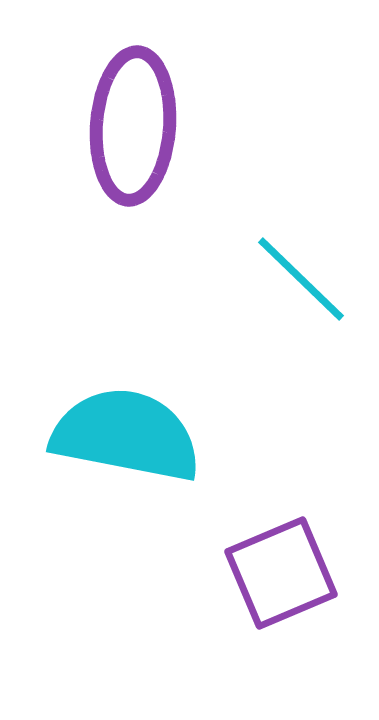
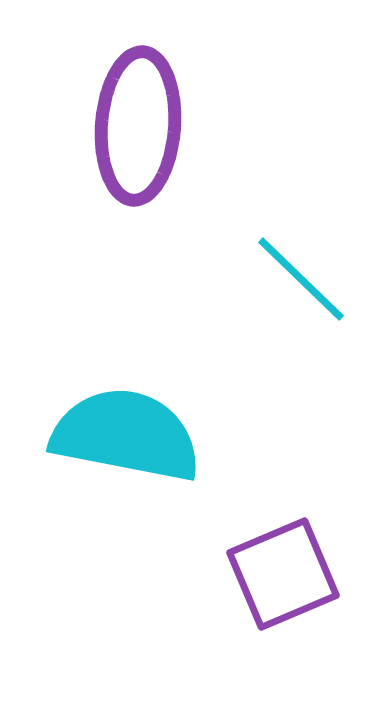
purple ellipse: moved 5 px right
purple square: moved 2 px right, 1 px down
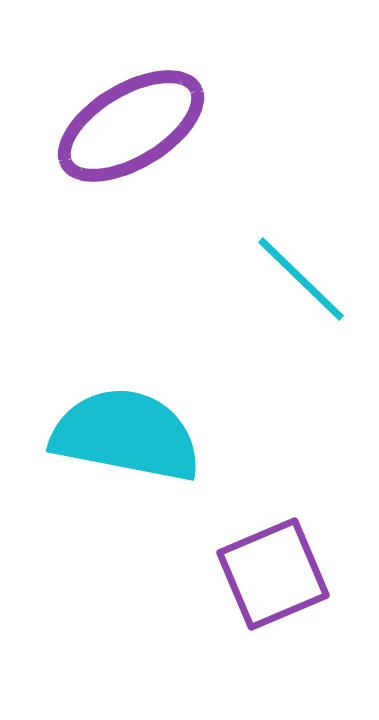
purple ellipse: moved 7 px left; rotated 55 degrees clockwise
purple square: moved 10 px left
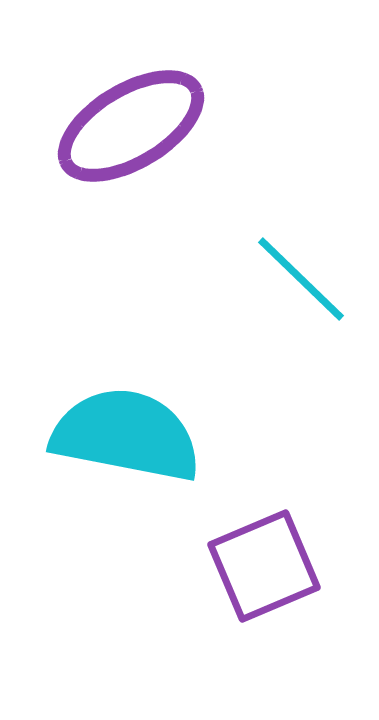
purple square: moved 9 px left, 8 px up
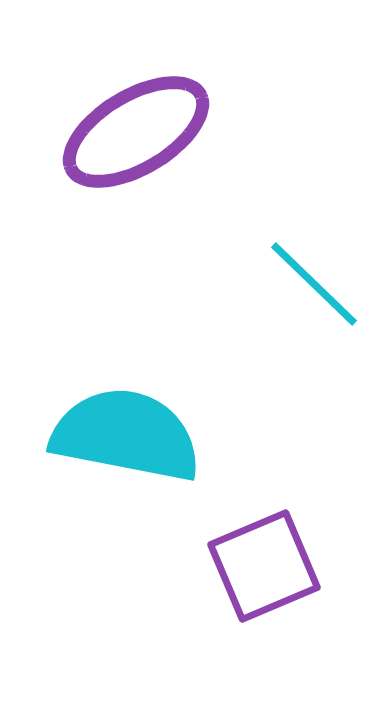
purple ellipse: moved 5 px right, 6 px down
cyan line: moved 13 px right, 5 px down
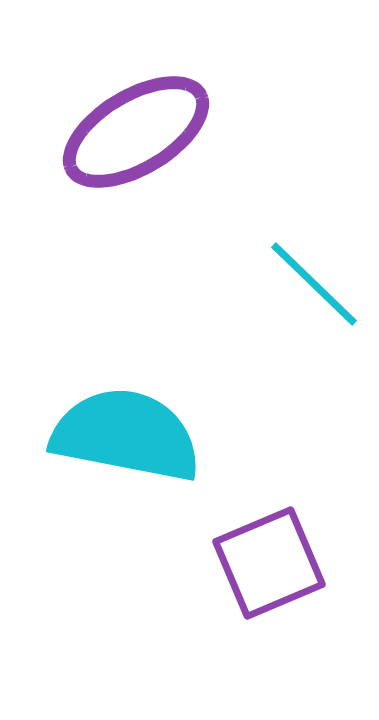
purple square: moved 5 px right, 3 px up
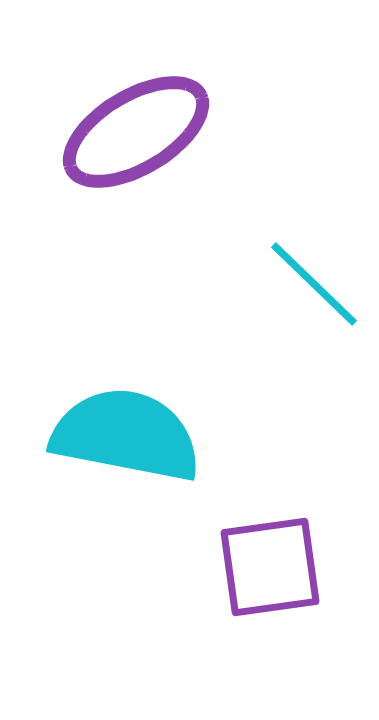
purple square: moved 1 px right, 4 px down; rotated 15 degrees clockwise
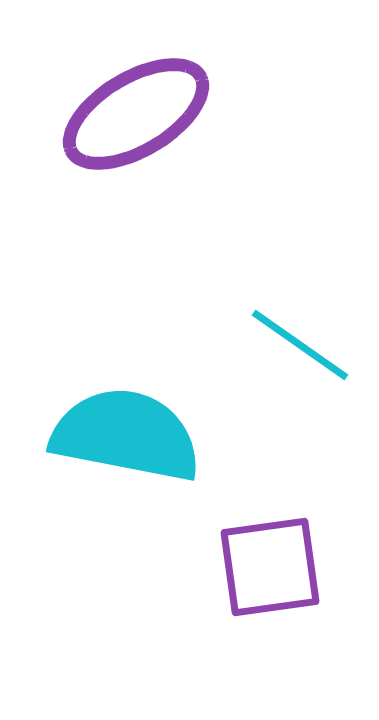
purple ellipse: moved 18 px up
cyan line: moved 14 px left, 61 px down; rotated 9 degrees counterclockwise
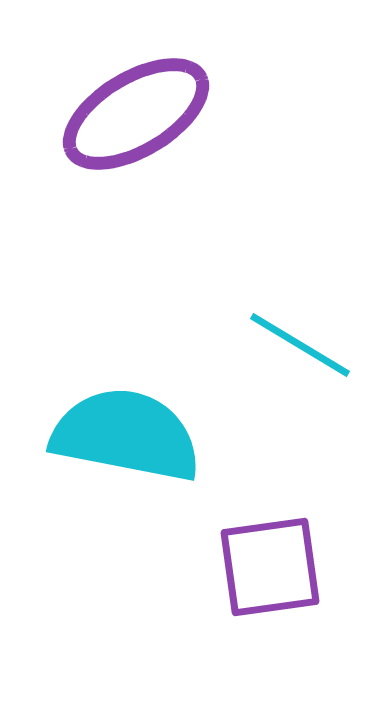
cyan line: rotated 4 degrees counterclockwise
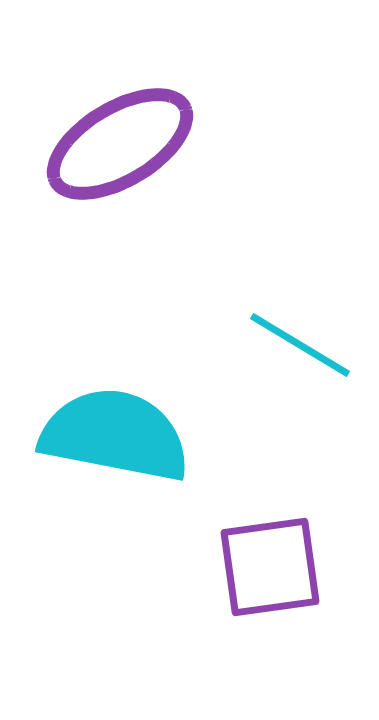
purple ellipse: moved 16 px left, 30 px down
cyan semicircle: moved 11 px left
